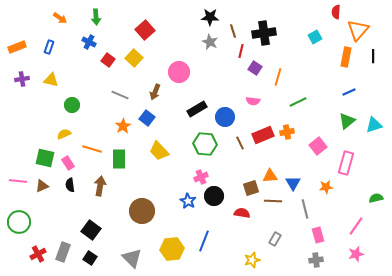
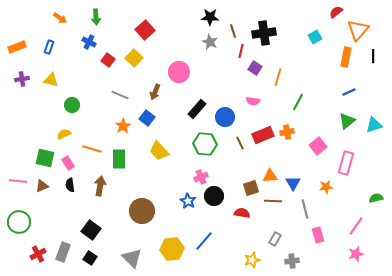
red semicircle at (336, 12): rotated 48 degrees clockwise
green line at (298, 102): rotated 36 degrees counterclockwise
black rectangle at (197, 109): rotated 18 degrees counterclockwise
blue line at (204, 241): rotated 20 degrees clockwise
gray cross at (316, 260): moved 24 px left, 1 px down
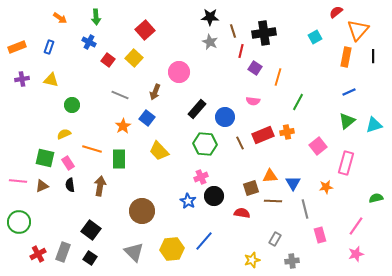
pink rectangle at (318, 235): moved 2 px right
gray triangle at (132, 258): moved 2 px right, 6 px up
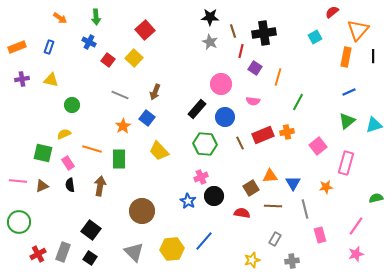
red semicircle at (336, 12): moved 4 px left
pink circle at (179, 72): moved 42 px right, 12 px down
green square at (45, 158): moved 2 px left, 5 px up
brown square at (251, 188): rotated 14 degrees counterclockwise
brown line at (273, 201): moved 5 px down
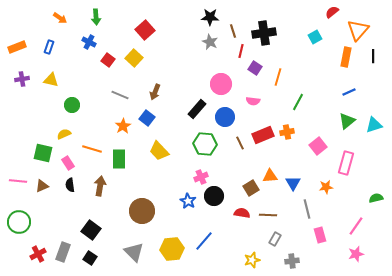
brown line at (273, 206): moved 5 px left, 9 px down
gray line at (305, 209): moved 2 px right
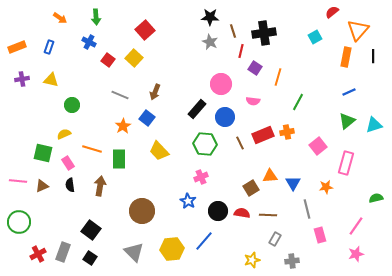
black circle at (214, 196): moved 4 px right, 15 px down
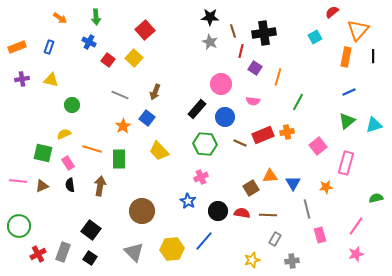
brown line at (240, 143): rotated 40 degrees counterclockwise
green circle at (19, 222): moved 4 px down
